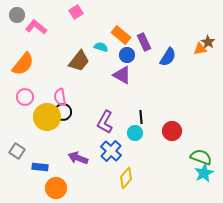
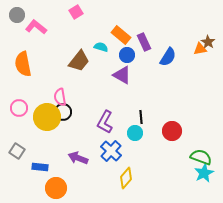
orange semicircle: rotated 130 degrees clockwise
pink circle: moved 6 px left, 11 px down
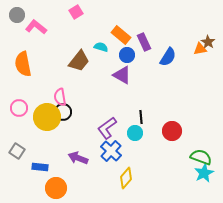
purple L-shape: moved 2 px right, 6 px down; rotated 25 degrees clockwise
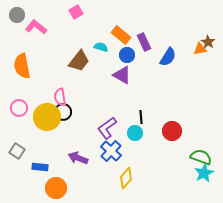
orange semicircle: moved 1 px left, 2 px down
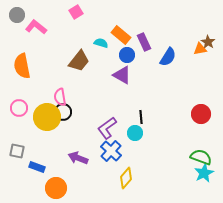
cyan semicircle: moved 4 px up
red circle: moved 29 px right, 17 px up
gray square: rotated 21 degrees counterclockwise
blue rectangle: moved 3 px left; rotated 14 degrees clockwise
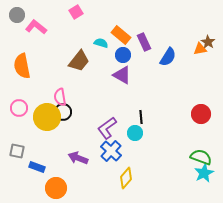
blue circle: moved 4 px left
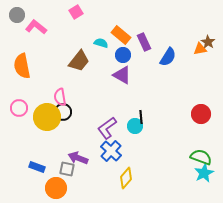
cyan circle: moved 7 px up
gray square: moved 50 px right, 18 px down
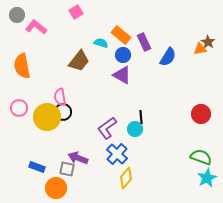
cyan circle: moved 3 px down
blue cross: moved 6 px right, 3 px down
cyan star: moved 3 px right, 5 px down
